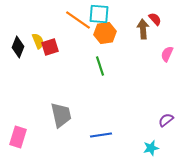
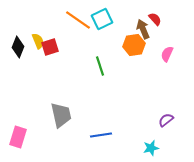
cyan square: moved 3 px right, 5 px down; rotated 30 degrees counterclockwise
brown arrow: rotated 18 degrees counterclockwise
orange hexagon: moved 29 px right, 12 px down
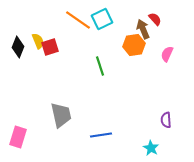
purple semicircle: rotated 56 degrees counterclockwise
cyan star: rotated 28 degrees counterclockwise
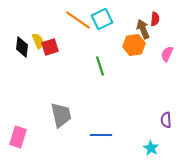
red semicircle: rotated 48 degrees clockwise
black diamond: moved 4 px right; rotated 15 degrees counterclockwise
blue line: rotated 10 degrees clockwise
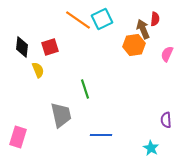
yellow semicircle: moved 29 px down
green line: moved 15 px left, 23 px down
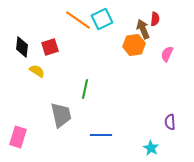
yellow semicircle: moved 1 px left, 1 px down; rotated 35 degrees counterclockwise
green line: rotated 30 degrees clockwise
purple semicircle: moved 4 px right, 2 px down
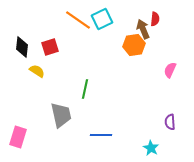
pink semicircle: moved 3 px right, 16 px down
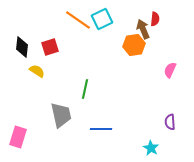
blue line: moved 6 px up
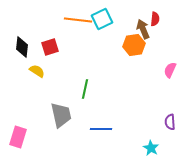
orange line: rotated 28 degrees counterclockwise
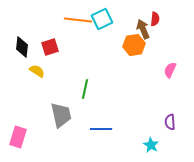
cyan star: moved 3 px up
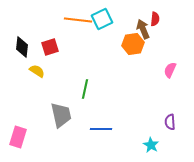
orange hexagon: moved 1 px left, 1 px up
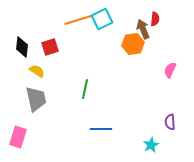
orange line: rotated 24 degrees counterclockwise
gray trapezoid: moved 25 px left, 16 px up
cyan star: rotated 14 degrees clockwise
